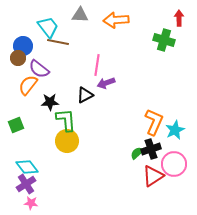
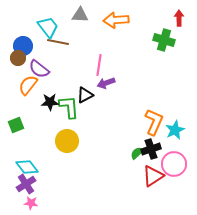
pink line: moved 2 px right
green L-shape: moved 3 px right, 13 px up
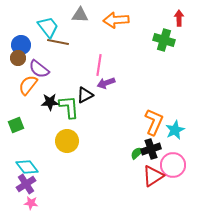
blue circle: moved 2 px left, 1 px up
pink circle: moved 1 px left, 1 px down
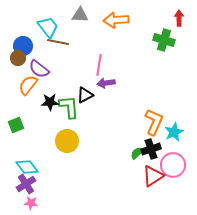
blue circle: moved 2 px right, 1 px down
purple arrow: rotated 12 degrees clockwise
cyan star: moved 1 px left, 2 px down
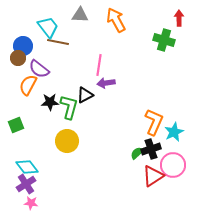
orange arrow: rotated 65 degrees clockwise
orange semicircle: rotated 10 degrees counterclockwise
green L-shape: rotated 20 degrees clockwise
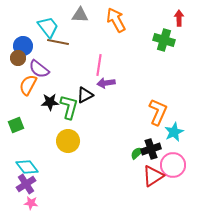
orange L-shape: moved 4 px right, 10 px up
yellow circle: moved 1 px right
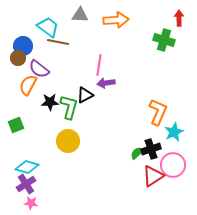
orange arrow: rotated 115 degrees clockwise
cyan trapezoid: rotated 15 degrees counterclockwise
cyan diamond: rotated 35 degrees counterclockwise
